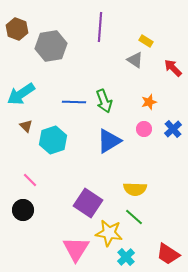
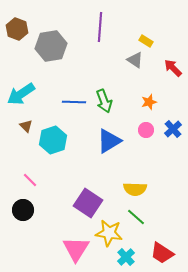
pink circle: moved 2 px right, 1 px down
green line: moved 2 px right
red trapezoid: moved 6 px left, 1 px up
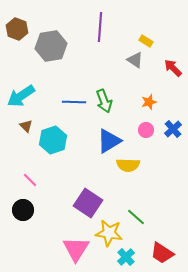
cyan arrow: moved 2 px down
yellow semicircle: moved 7 px left, 24 px up
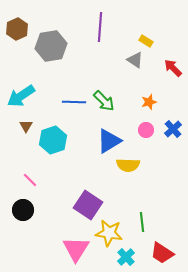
brown hexagon: rotated 15 degrees clockwise
green arrow: rotated 25 degrees counterclockwise
brown triangle: rotated 16 degrees clockwise
purple square: moved 2 px down
green line: moved 6 px right, 5 px down; rotated 42 degrees clockwise
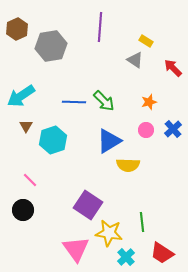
pink triangle: rotated 8 degrees counterclockwise
